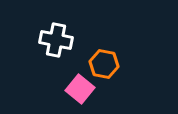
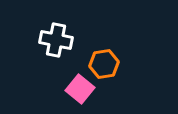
orange hexagon: rotated 20 degrees counterclockwise
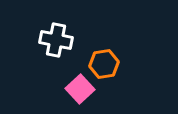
pink square: rotated 8 degrees clockwise
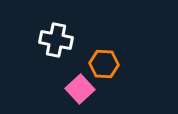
orange hexagon: rotated 12 degrees clockwise
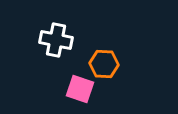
pink square: rotated 28 degrees counterclockwise
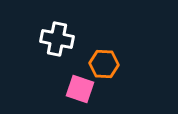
white cross: moved 1 px right, 1 px up
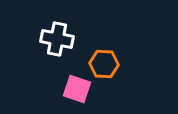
pink square: moved 3 px left
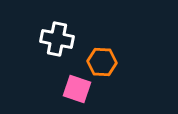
orange hexagon: moved 2 px left, 2 px up
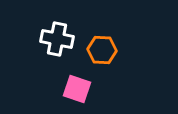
orange hexagon: moved 12 px up
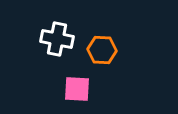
pink square: rotated 16 degrees counterclockwise
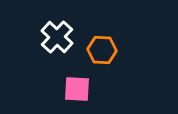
white cross: moved 2 px up; rotated 32 degrees clockwise
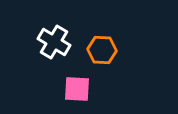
white cross: moved 3 px left, 5 px down; rotated 12 degrees counterclockwise
